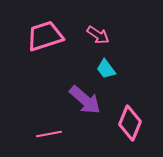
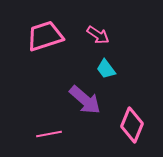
pink diamond: moved 2 px right, 2 px down
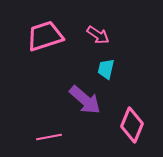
cyan trapezoid: rotated 50 degrees clockwise
pink line: moved 3 px down
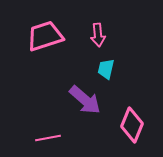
pink arrow: rotated 50 degrees clockwise
pink line: moved 1 px left, 1 px down
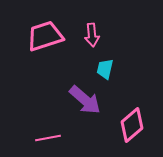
pink arrow: moved 6 px left
cyan trapezoid: moved 1 px left
pink diamond: rotated 28 degrees clockwise
